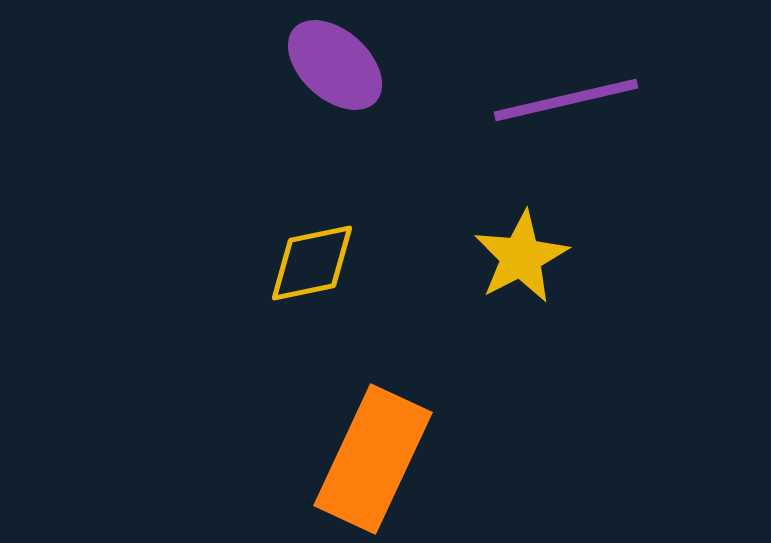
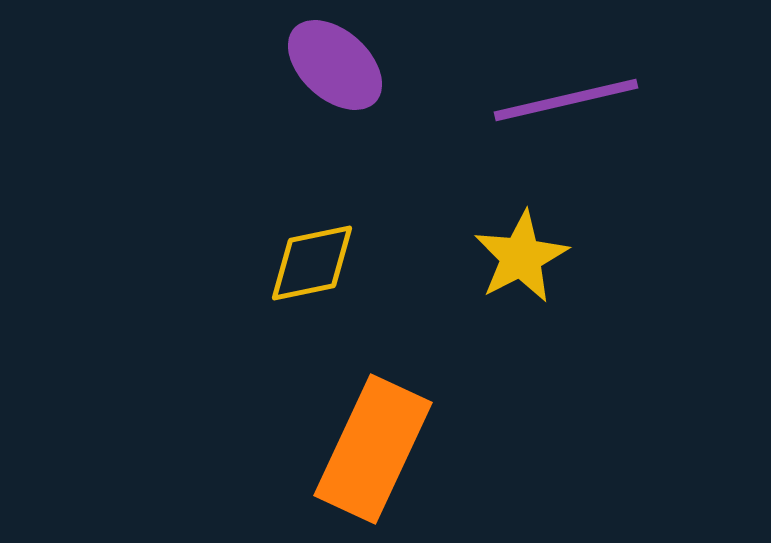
orange rectangle: moved 10 px up
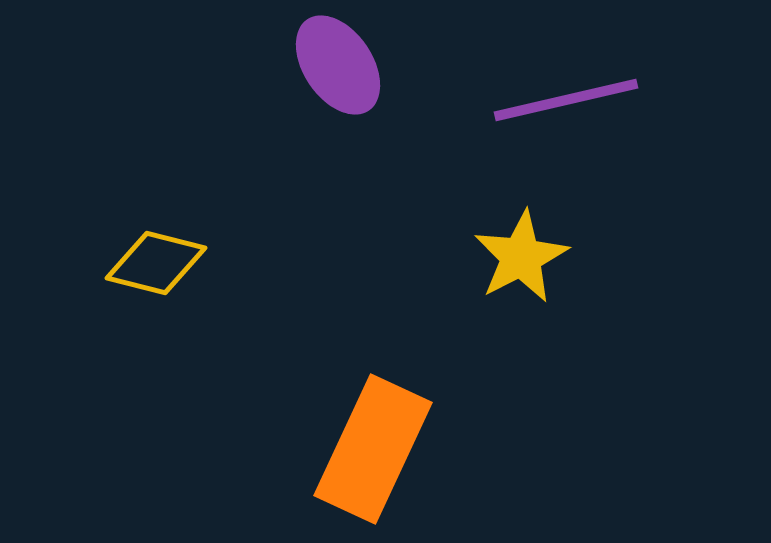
purple ellipse: moved 3 px right; rotated 14 degrees clockwise
yellow diamond: moved 156 px left; rotated 26 degrees clockwise
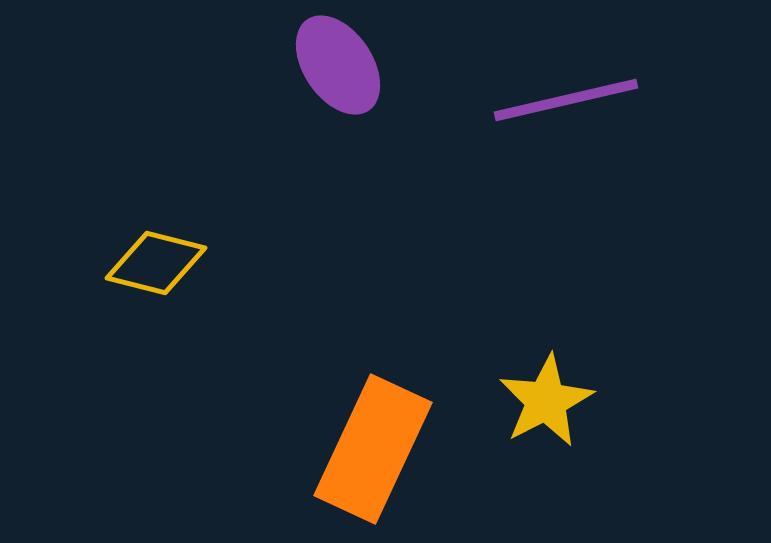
yellow star: moved 25 px right, 144 px down
